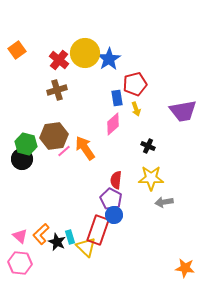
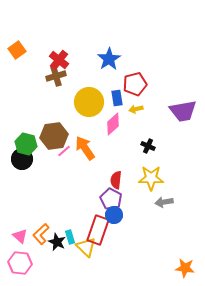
yellow circle: moved 4 px right, 49 px down
brown cross: moved 1 px left, 14 px up
yellow arrow: rotated 96 degrees clockwise
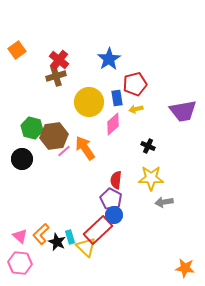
green hexagon: moved 6 px right, 16 px up
red rectangle: rotated 28 degrees clockwise
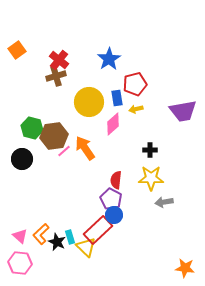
black cross: moved 2 px right, 4 px down; rotated 24 degrees counterclockwise
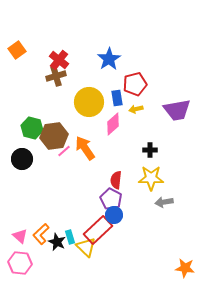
purple trapezoid: moved 6 px left, 1 px up
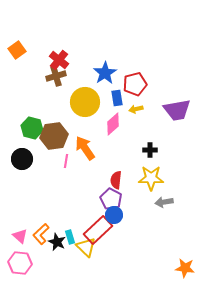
blue star: moved 4 px left, 14 px down
yellow circle: moved 4 px left
pink line: moved 2 px right, 10 px down; rotated 40 degrees counterclockwise
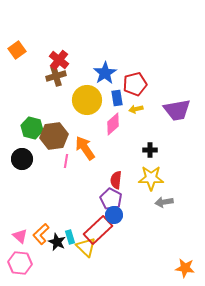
yellow circle: moved 2 px right, 2 px up
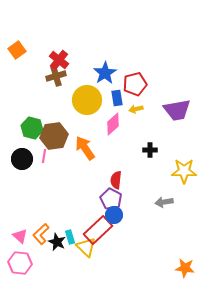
pink line: moved 22 px left, 5 px up
yellow star: moved 33 px right, 7 px up
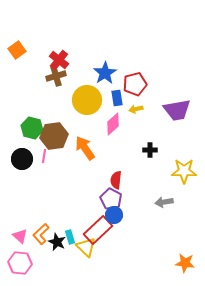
orange star: moved 5 px up
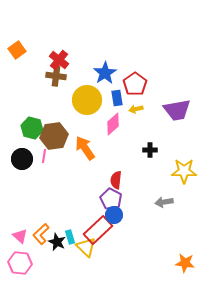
brown cross: rotated 24 degrees clockwise
red pentagon: rotated 20 degrees counterclockwise
